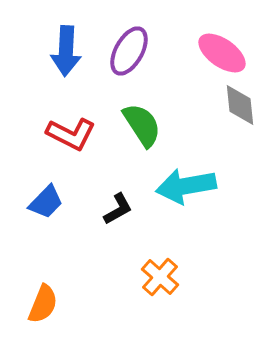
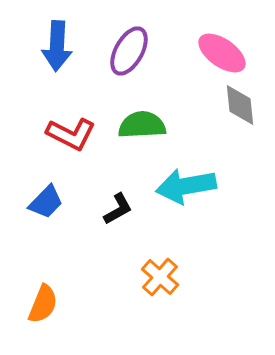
blue arrow: moved 9 px left, 5 px up
green semicircle: rotated 60 degrees counterclockwise
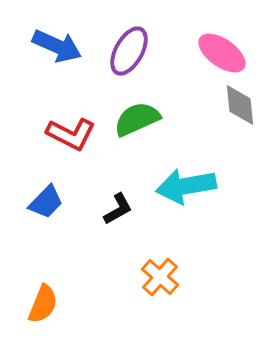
blue arrow: rotated 69 degrees counterclockwise
green semicircle: moved 5 px left, 6 px up; rotated 21 degrees counterclockwise
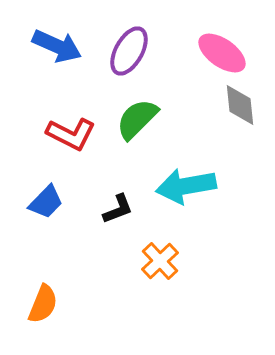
green semicircle: rotated 21 degrees counterclockwise
black L-shape: rotated 8 degrees clockwise
orange cross: moved 16 px up; rotated 6 degrees clockwise
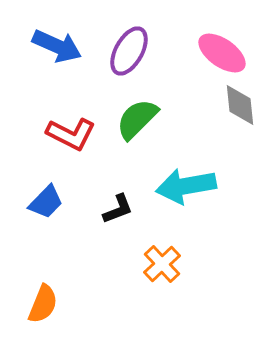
orange cross: moved 2 px right, 3 px down
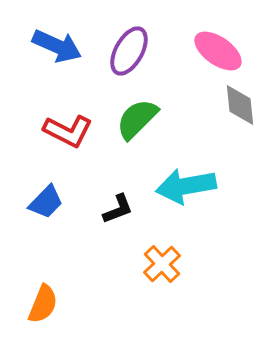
pink ellipse: moved 4 px left, 2 px up
red L-shape: moved 3 px left, 3 px up
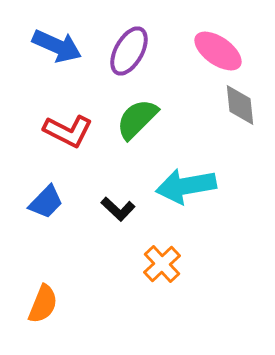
black L-shape: rotated 64 degrees clockwise
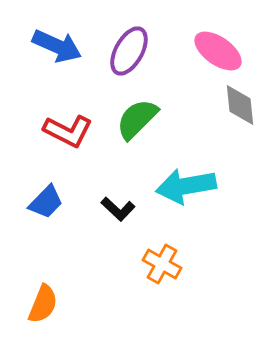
orange cross: rotated 18 degrees counterclockwise
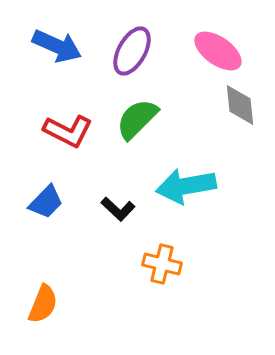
purple ellipse: moved 3 px right
orange cross: rotated 15 degrees counterclockwise
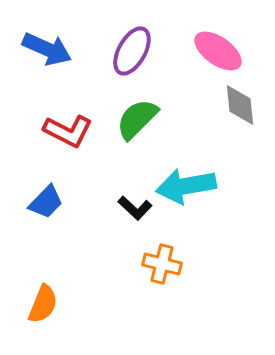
blue arrow: moved 10 px left, 3 px down
black L-shape: moved 17 px right, 1 px up
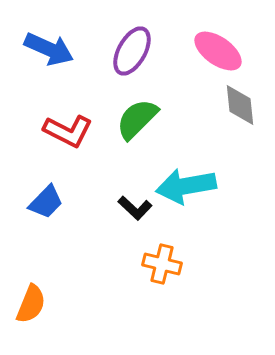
blue arrow: moved 2 px right
orange semicircle: moved 12 px left
